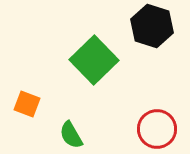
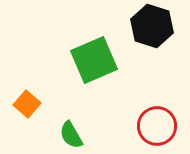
green square: rotated 21 degrees clockwise
orange square: rotated 20 degrees clockwise
red circle: moved 3 px up
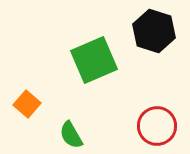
black hexagon: moved 2 px right, 5 px down
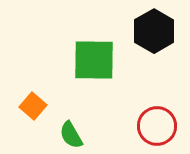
black hexagon: rotated 12 degrees clockwise
green square: rotated 24 degrees clockwise
orange square: moved 6 px right, 2 px down
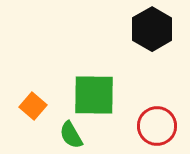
black hexagon: moved 2 px left, 2 px up
green square: moved 35 px down
